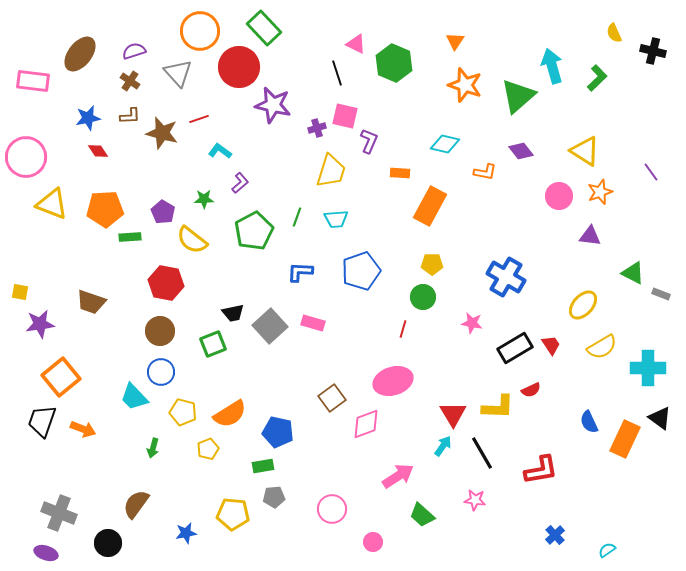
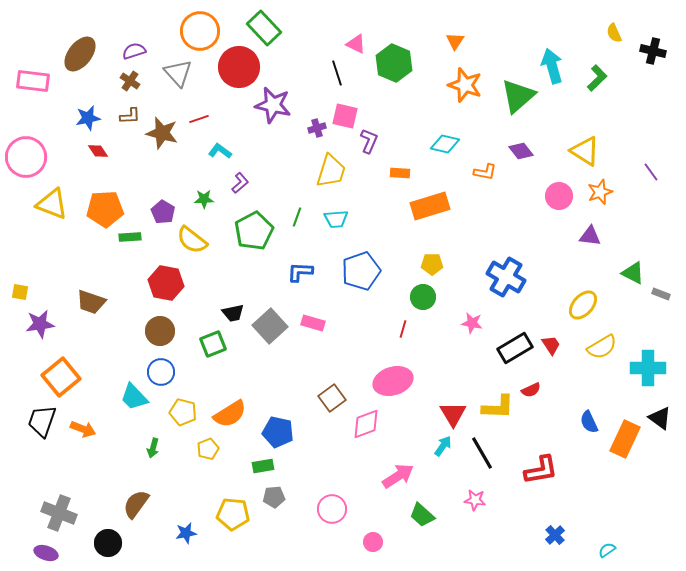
orange rectangle at (430, 206): rotated 45 degrees clockwise
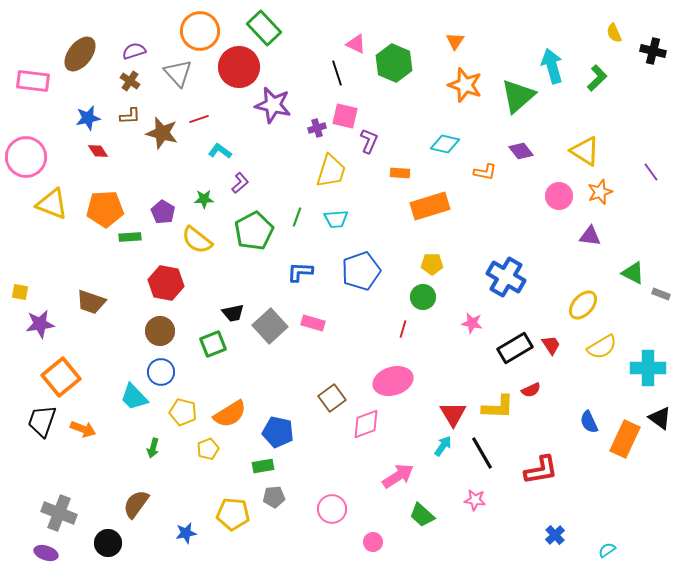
yellow semicircle at (192, 240): moved 5 px right
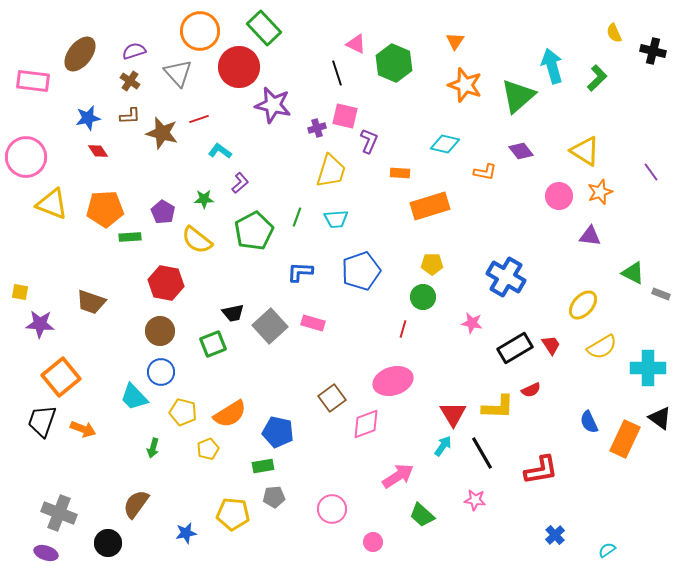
purple star at (40, 324): rotated 12 degrees clockwise
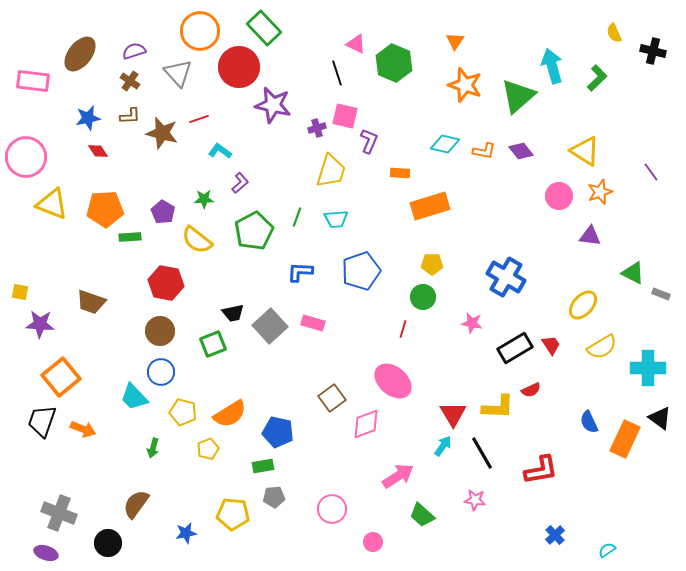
orange L-shape at (485, 172): moved 1 px left, 21 px up
pink ellipse at (393, 381): rotated 57 degrees clockwise
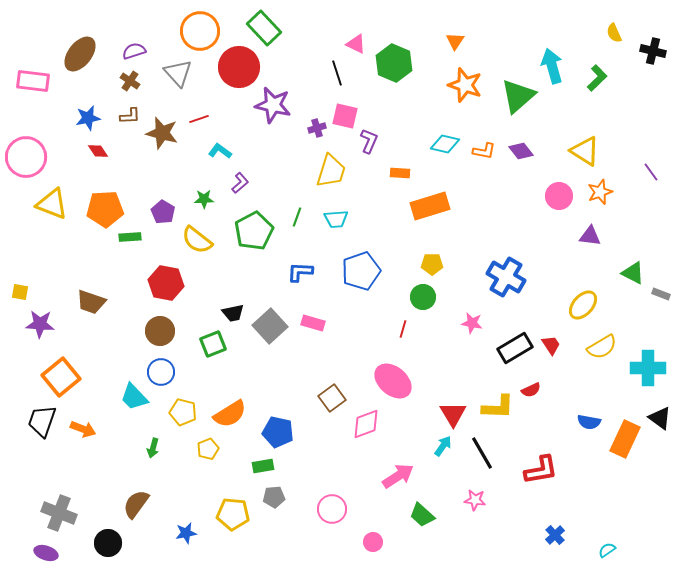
blue semicircle at (589, 422): rotated 55 degrees counterclockwise
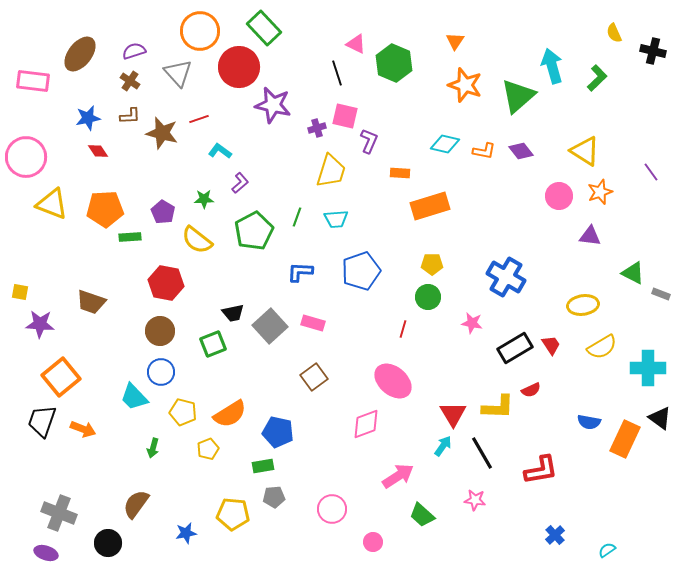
green circle at (423, 297): moved 5 px right
yellow ellipse at (583, 305): rotated 40 degrees clockwise
brown square at (332, 398): moved 18 px left, 21 px up
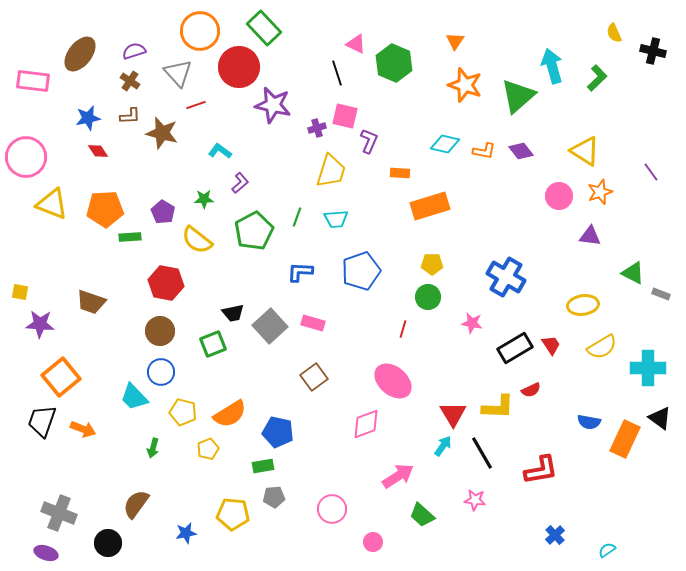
red line at (199, 119): moved 3 px left, 14 px up
